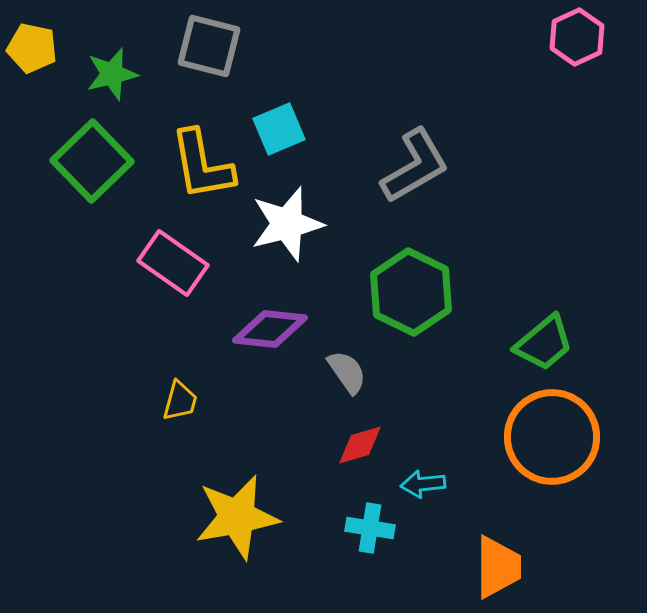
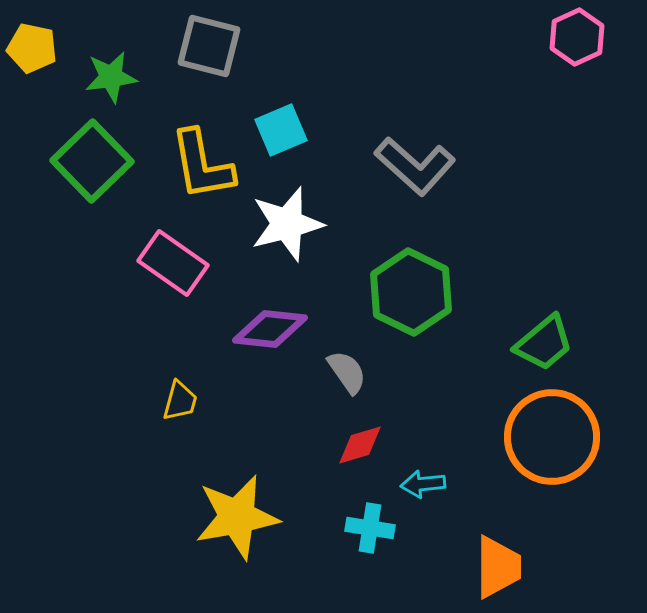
green star: moved 1 px left, 3 px down; rotated 6 degrees clockwise
cyan square: moved 2 px right, 1 px down
gray L-shape: rotated 72 degrees clockwise
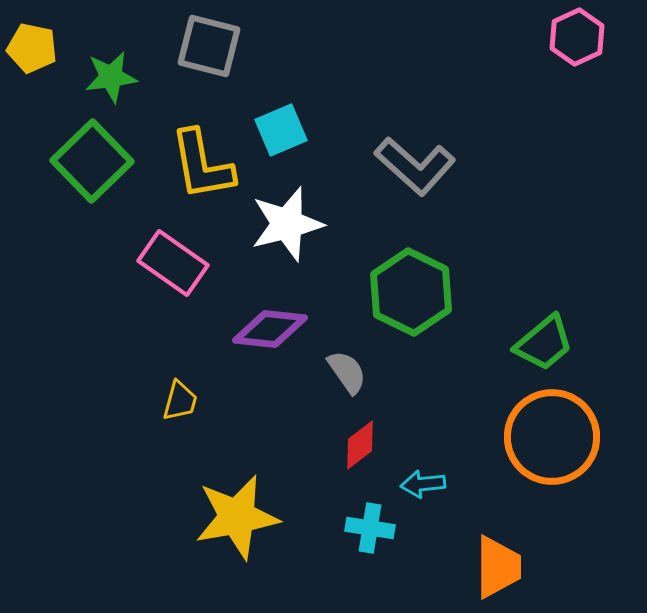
red diamond: rotated 21 degrees counterclockwise
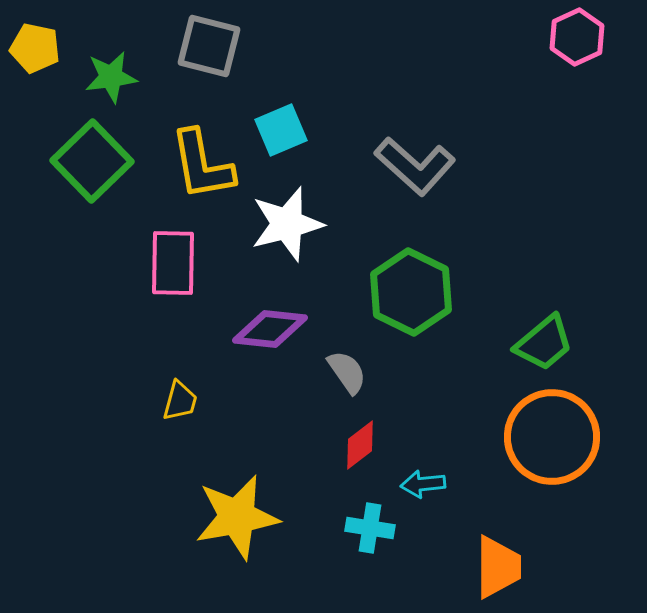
yellow pentagon: moved 3 px right
pink rectangle: rotated 56 degrees clockwise
